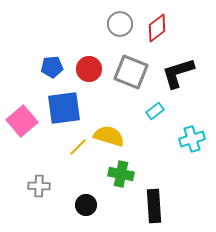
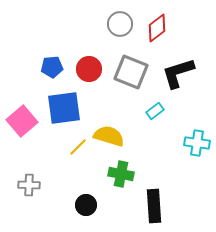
cyan cross: moved 5 px right, 4 px down; rotated 25 degrees clockwise
gray cross: moved 10 px left, 1 px up
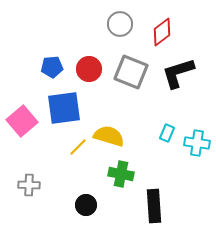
red diamond: moved 5 px right, 4 px down
cyan rectangle: moved 12 px right, 22 px down; rotated 30 degrees counterclockwise
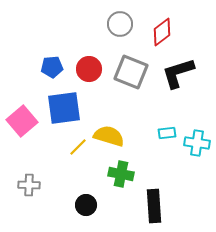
cyan rectangle: rotated 60 degrees clockwise
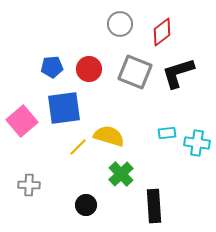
gray square: moved 4 px right
green cross: rotated 35 degrees clockwise
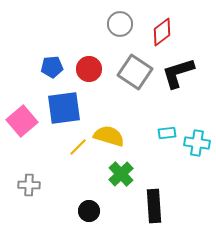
gray square: rotated 12 degrees clockwise
black circle: moved 3 px right, 6 px down
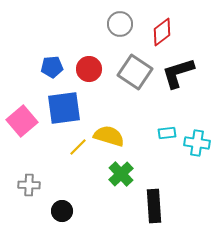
black circle: moved 27 px left
